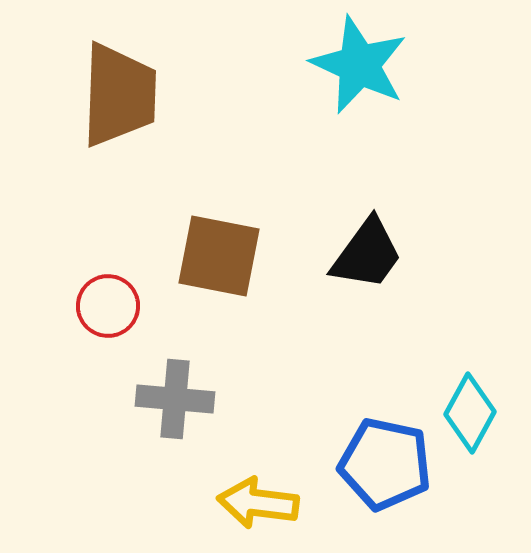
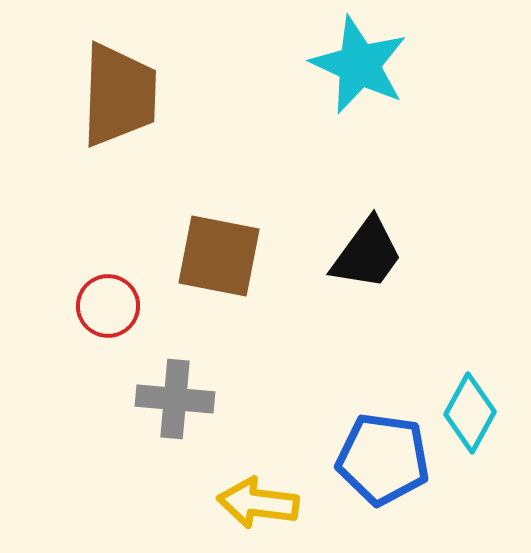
blue pentagon: moved 2 px left, 5 px up; rotated 4 degrees counterclockwise
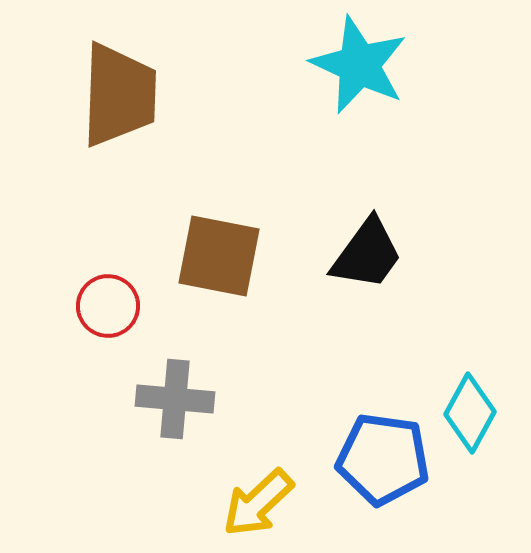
yellow arrow: rotated 50 degrees counterclockwise
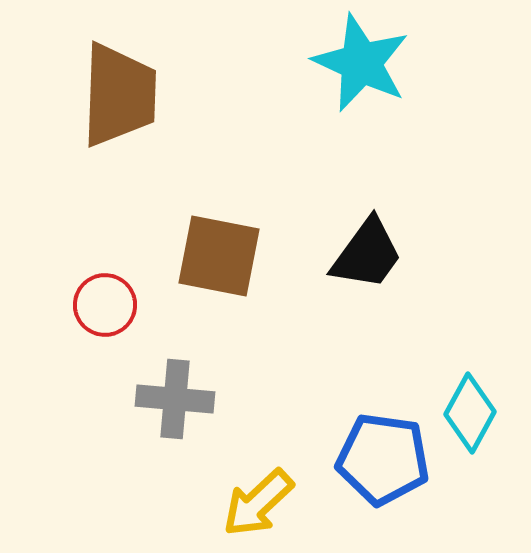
cyan star: moved 2 px right, 2 px up
red circle: moved 3 px left, 1 px up
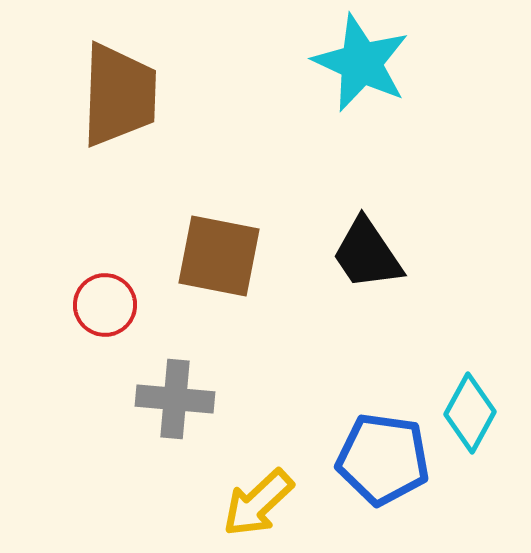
black trapezoid: rotated 110 degrees clockwise
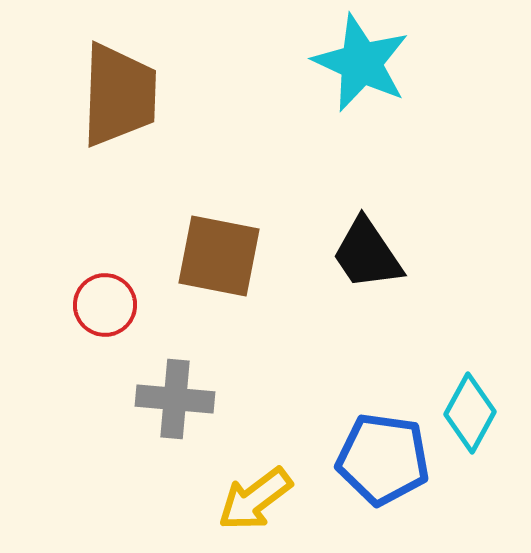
yellow arrow: moved 3 px left, 4 px up; rotated 6 degrees clockwise
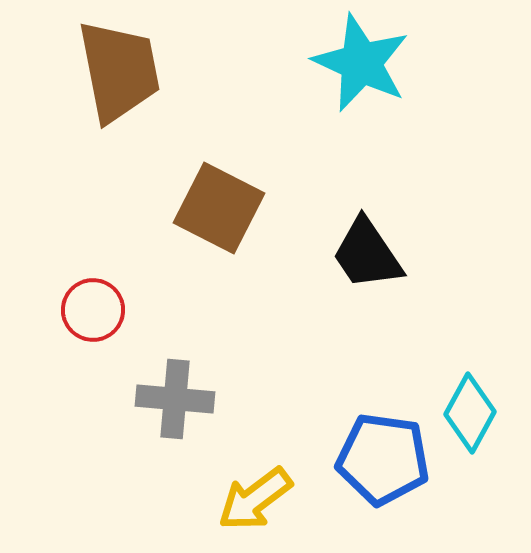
brown trapezoid: moved 24 px up; rotated 13 degrees counterclockwise
brown square: moved 48 px up; rotated 16 degrees clockwise
red circle: moved 12 px left, 5 px down
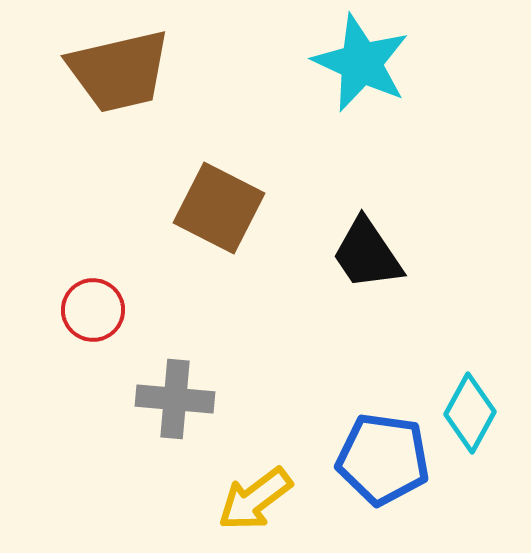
brown trapezoid: rotated 88 degrees clockwise
